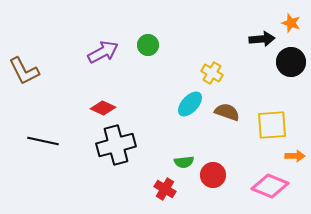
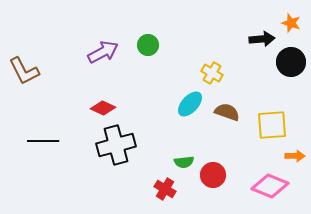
black line: rotated 12 degrees counterclockwise
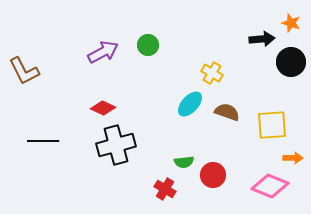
orange arrow: moved 2 px left, 2 px down
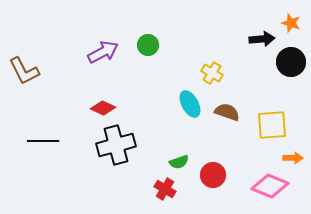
cyan ellipse: rotated 72 degrees counterclockwise
green semicircle: moved 5 px left; rotated 12 degrees counterclockwise
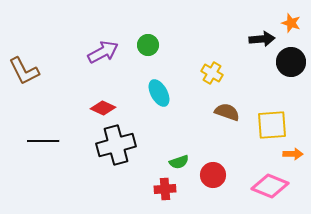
cyan ellipse: moved 31 px left, 11 px up
orange arrow: moved 4 px up
red cross: rotated 35 degrees counterclockwise
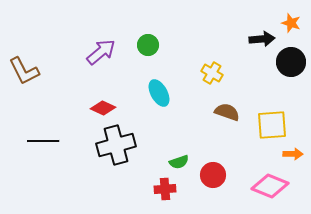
purple arrow: moved 2 px left; rotated 12 degrees counterclockwise
